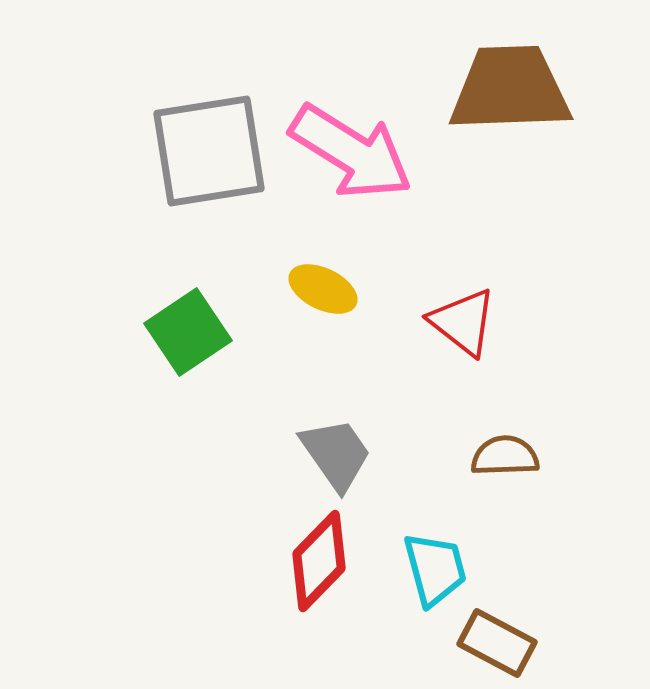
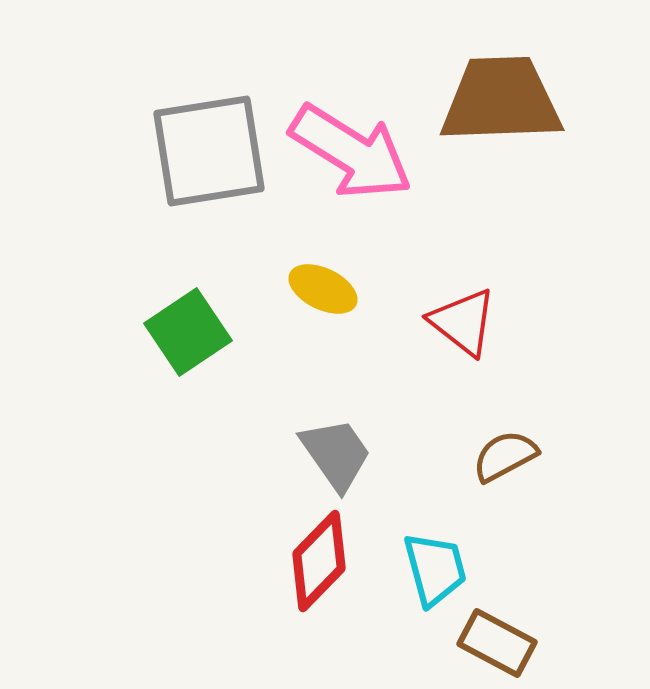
brown trapezoid: moved 9 px left, 11 px down
brown semicircle: rotated 26 degrees counterclockwise
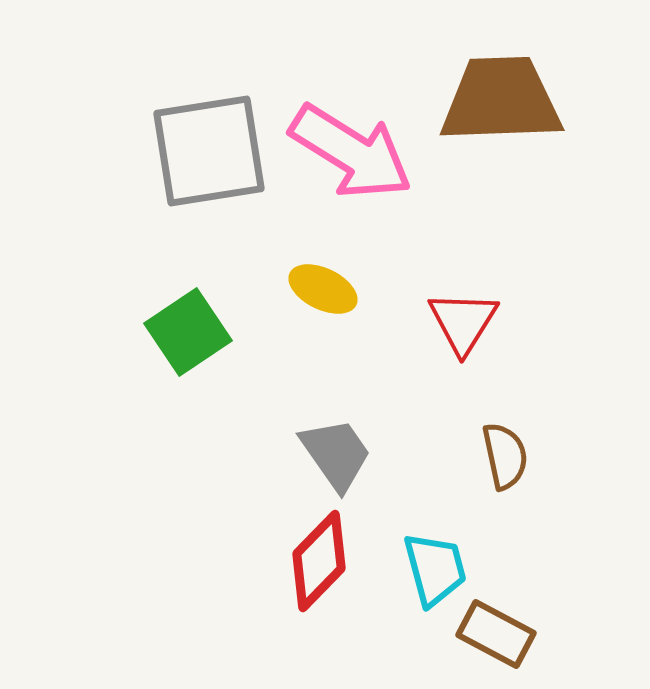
red triangle: rotated 24 degrees clockwise
brown semicircle: rotated 106 degrees clockwise
brown rectangle: moved 1 px left, 9 px up
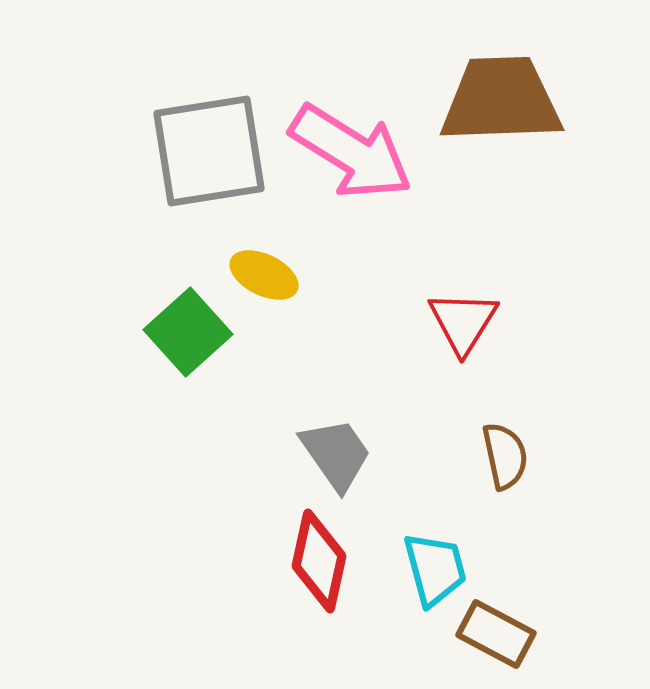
yellow ellipse: moved 59 px left, 14 px up
green square: rotated 8 degrees counterclockwise
red diamond: rotated 32 degrees counterclockwise
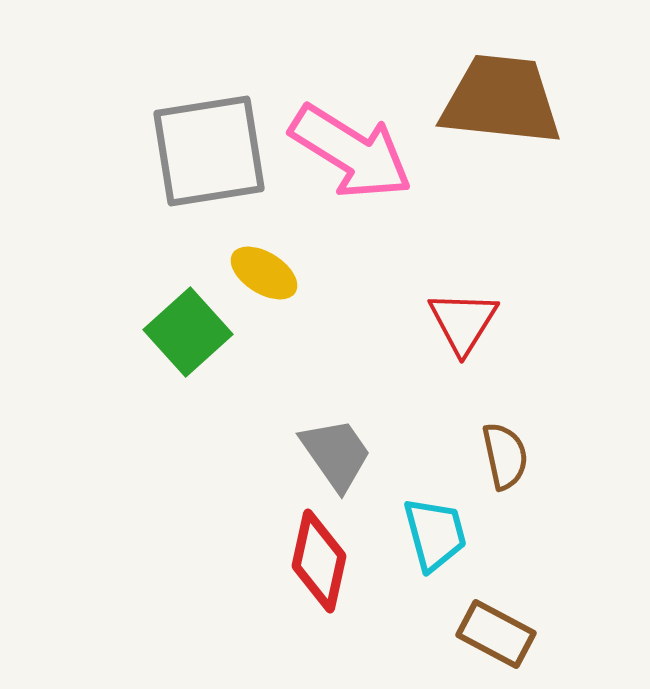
brown trapezoid: rotated 8 degrees clockwise
yellow ellipse: moved 2 px up; rotated 6 degrees clockwise
cyan trapezoid: moved 35 px up
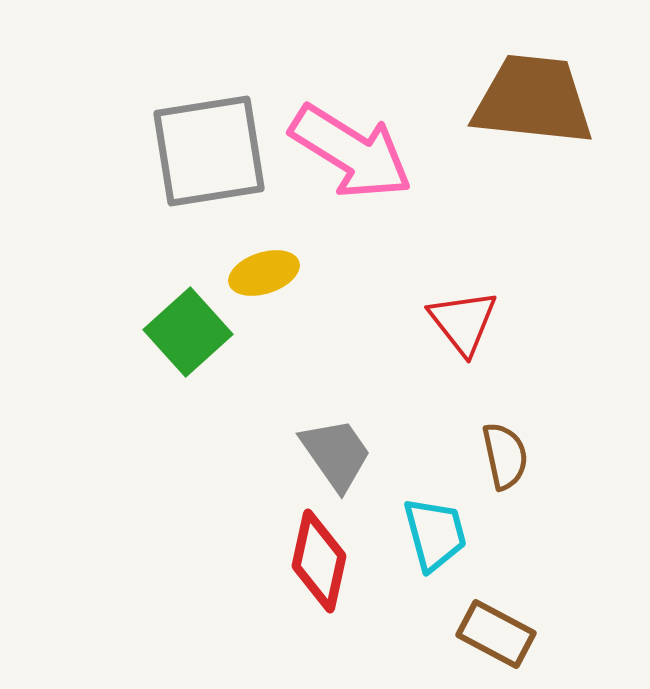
brown trapezoid: moved 32 px right
yellow ellipse: rotated 50 degrees counterclockwise
red triangle: rotated 10 degrees counterclockwise
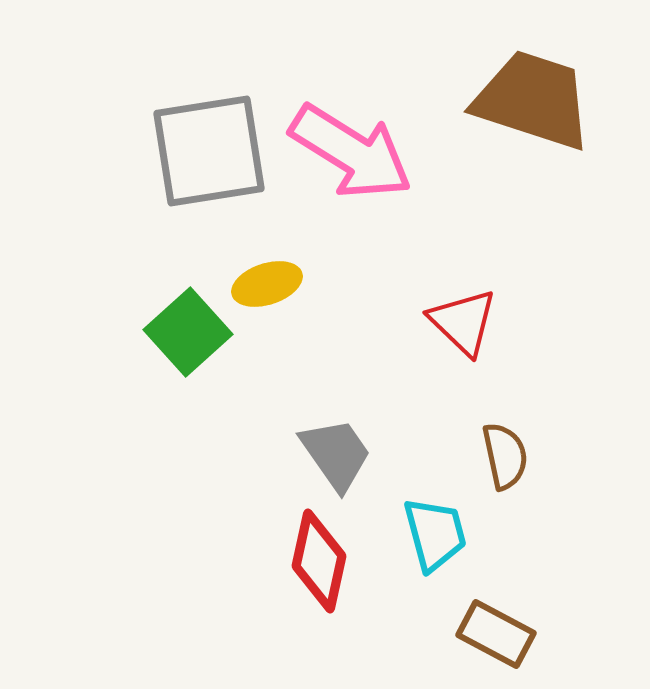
brown trapezoid: rotated 12 degrees clockwise
yellow ellipse: moved 3 px right, 11 px down
red triangle: rotated 8 degrees counterclockwise
